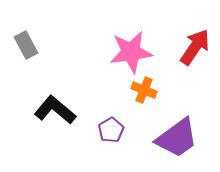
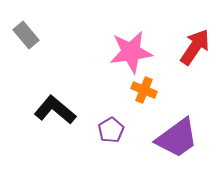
gray rectangle: moved 10 px up; rotated 12 degrees counterclockwise
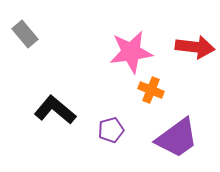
gray rectangle: moved 1 px left, 1 px up
red arrow: rotated 63 degrees clockwise
orange cross: moved 7 px right
purple pentagon: rotated 15 degrees clockwise
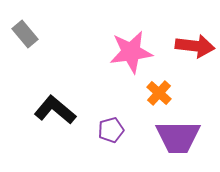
red arrow: moved 1 px up
orange cross: moved 8 px right, 3 px down; rotated 20 degrees clockwise
purple trapezoid: moved 1 px right, 1 px up; rotated 36 degrees clockwise
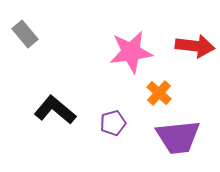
purple pentagon: moved 2 px right, 7 px up
purple trapezoid: rotated 6 degrees counterclockwise
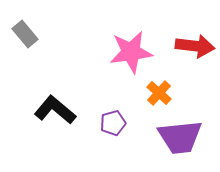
purple trapezoid: moved 2 px right
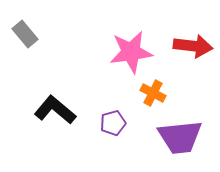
red arrow: moved 2 px left
orange cross: moved 6 px left; rotated 15 degrees counterclockwise
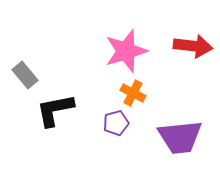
gray rectangle: moved 41 px down
pink star: moved 5 px left, 1 px up; rotated 9 degrees counterclockwise
orange cross: moved 20 px left
black L-shape: rotated 51 degrees counterclockwise
purple pentagon: moved 3 px right
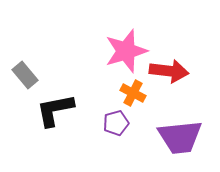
red arrow: moved 24 px left, 25 px down
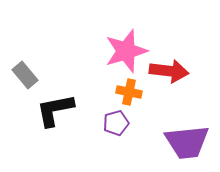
orange cross: moved 4 px left, 1 px up; rotated 15 degrees counterclockwise
purple trapezoid: moved 7 px right, 5 px down
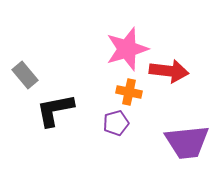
pink star: moved 1 px right, 2 px up
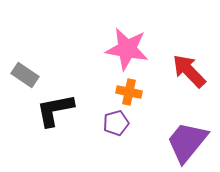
pink star: rotated 27 degrees clockwise
red arrow: moved 20 px right; rotated 141 degrees counterclockwise
gray rectangle: rotated 16 degrees counterclockwise
purple trapezoid: rotated 135 degrees clockwise
